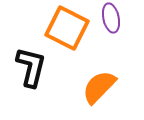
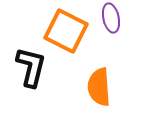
orange square: moved 1 px left, 3 px down
orange semicircle: rotated 48 degrees counterclockwise
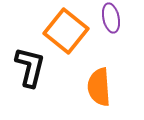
orange square: rotated 12 degrees clockwise
black L-shape: moved 1 px left
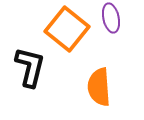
orange square: moved 1 px right, 2 px up
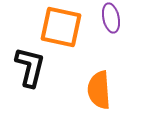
orange square: moved 6 px left, 2 px up; rotated 27 degrees counterclockwise
orange semicircle: moved 3 px down
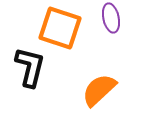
orange square: moved 1 px left, 1 px down; rotated 6 degrees clockwise
orange semicircle: rotated 51 degrees clockwise
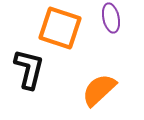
black L-shape: moved 1 px left, 2 px down
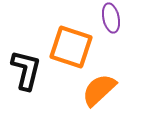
orange square: moved 11 px right, 19 px down
black L-shape: moved 3 px left, 1 px down
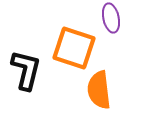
orange square: moved 3 px right, 1 px down
orange semicircle: rotated 54 degrees counterclockwise
